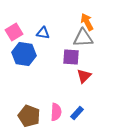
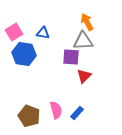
gray triangle: moved 3 px down
pink semicircle: moved 2 px up; rotated 18 degrees counterclockwise
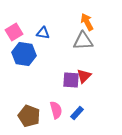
purple square: moved 23 px down
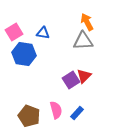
purple square: rotated 36 degrees counterclockwise
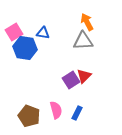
blue hexagon: moved 1 px right, 6 px up
blue rectangle: rotated 16 degrees counterclockwise
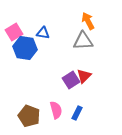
orange arrow: moved 1 px right, 1 px up
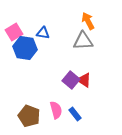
red triangle: moved 4 px down; rotated 42 degrees counterclockwise
purple square: rotated 18 degrees counterclockwise
blue rectangle: moved 2 px left, 1 px down; rotated 64 degrees counterclockwise
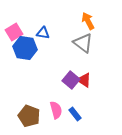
gray triangle: moved 2 px down; rotated 40 degrees clockwise
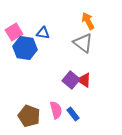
blue rectangle: moved 2 px left
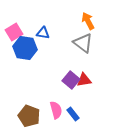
red triangle: rotated 42 degrees counterclockwise
